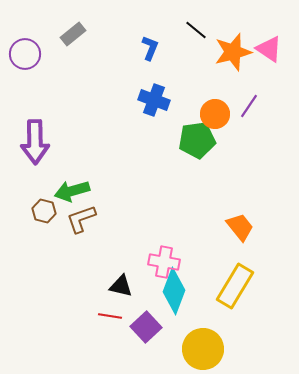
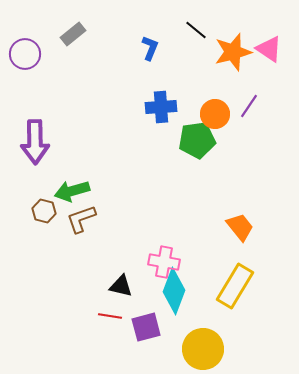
blue cross: moved 7 px right, 7 px down; rotated 24 degrees counterclockwise
purple square: rotated 28 degrees clockwise
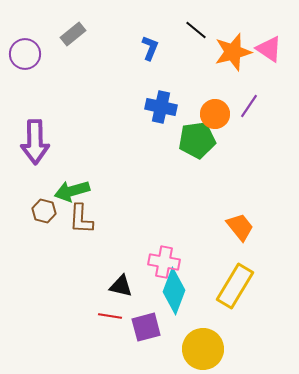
blue cross: rotated 16 degrees clockwise
brown L-shape: rotated 68 degrees counterclockwise
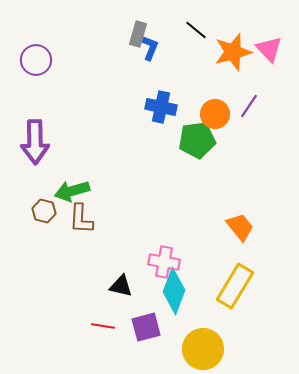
gray rectangle: moved 65 px right; rotated 35 degrees counterclockwise
pink triangle: rotated 12 degrees clockwise
purple circle: moved 11 px right, 6 px down
red line: moved 7 px left, 10 px down
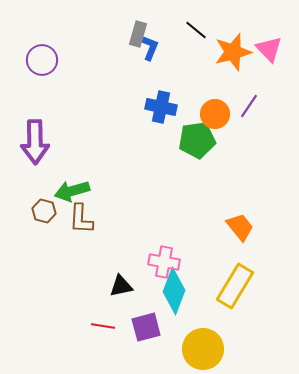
purple circle: moved 6 px right
black triangle: rotated 25 degrees counterclockwise
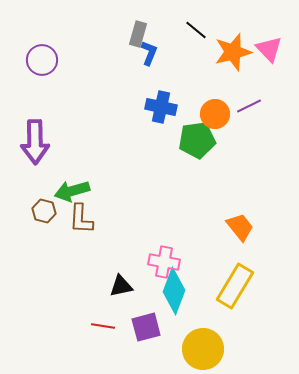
blue L-shape: moved 1 px left, 5 px down
purple line: rotated 30 degrees clockwise
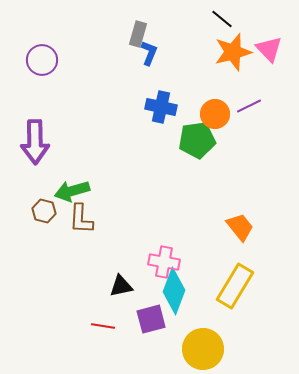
black line: moved 26 px right, 11 px up
purple square: moved 5 px right, 8 px up
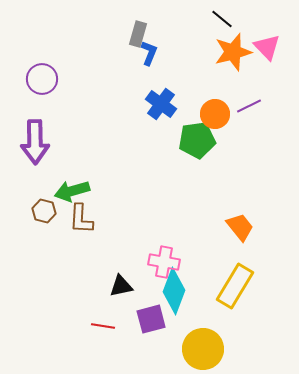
pink triangle: moved 2 px left, 2 px up
purple circle: moved 19 px down
blue cross: moved 3 px up; rotated 24 degrees clockwise
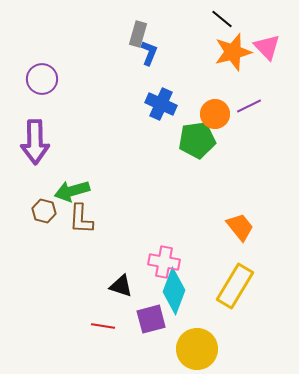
blue cross: rotated 12 degrees counterclockwise
black triangle: rotated 30 degrees clockwise
yellow circle: moved 6 px left
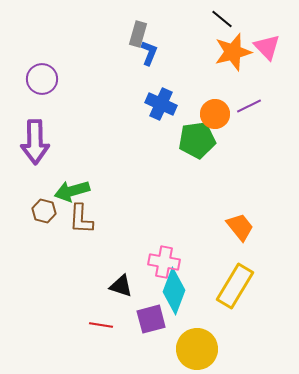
red line: moved 2 px left, 1 px up
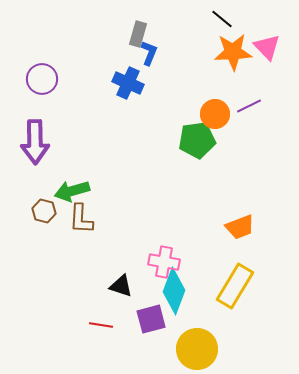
orange star: rotated 12 degrees clockwise
blue cross: moved 33 px left, 21 px up
orange trapezoid: rotated 108 degrees clockwise
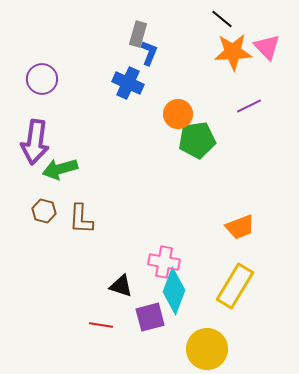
orange circle: moved 37 px left
purple arrow: rotated 9 degrees clockwise
green arrow: moved 12 px left, 22 px up
purple square: moved 1 px left, 2 px up
yellow circle: moved 10 px right
